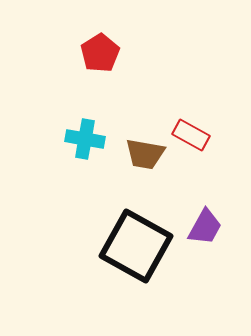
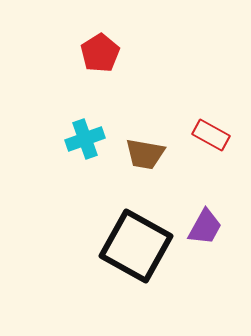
red rectangle: moved 20 px right
cyan cross: rotated 30 degrees counterclockwise
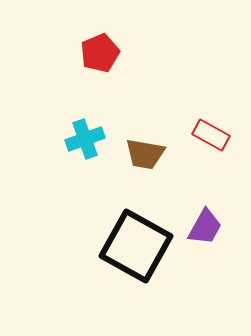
red pentagon: rotated 9 degrees clockwise
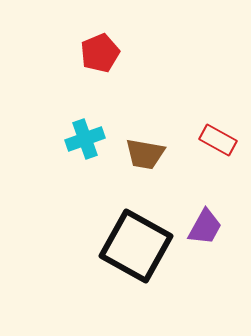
red rectangle: moved 7 px right, 5 px down
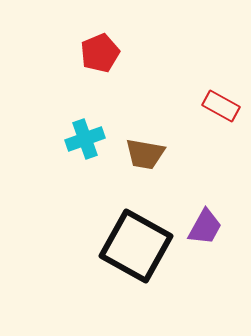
red rectangle: moved 3 px right, 34 px up
